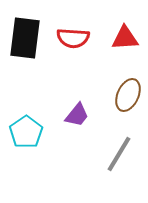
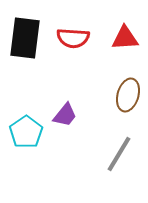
brown ellipse: rotated 8 degrees counterclockwise
purple trapezoid: moved 12 px left
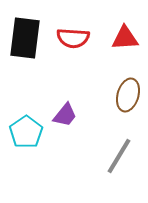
gray line: moved 2 px down
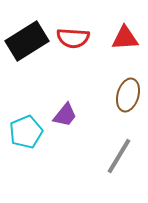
black rectangle: moved 2 px right, 3 px down; rotated 51 degrees clockwise
cyan pentagon: rotated 12 degrees clockwise
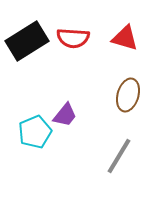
red triangle: rotated 20 degrees clockwise
cyan pentagon: moved 9 px right
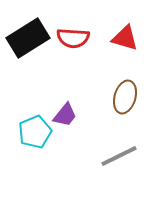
black rectangle: moved 1 px right, 3 px up
brown ellipse: moved 3 px left, 2 px down
gray line: rotated 33 degrees clockwise
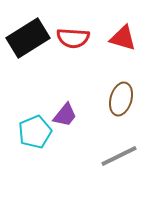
red triangle: moved 2 px left
brown ellipse: moved 4 px left, 2 px down
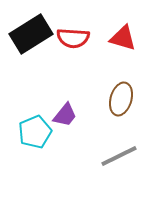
black rectangle: moved 3 px right, 4 px up
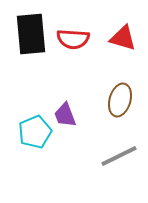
black rectangle: rotated 63 degrees counterclockwise
red semicircle: moved 1 px down
brown ellipse: moved 1 px left, 1 px down
purple trapezoid: rotated 120 degrees clockwise
